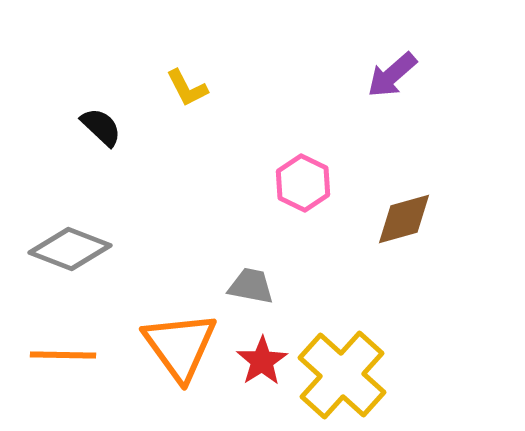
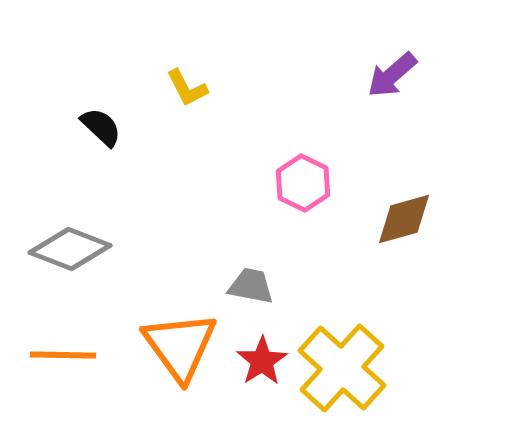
yellow cross: moved 7 px up
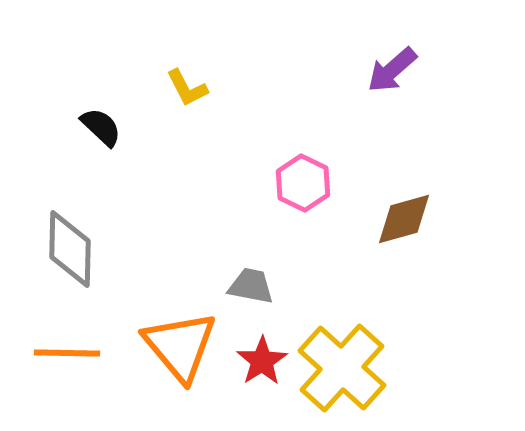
purple arrow: moved 5 px up
gray diamond: rotated 70 degrees clockwise
orange triangle: rotated 4 degrees counterclockwise
orange line: moved 4 px right, 2 px up
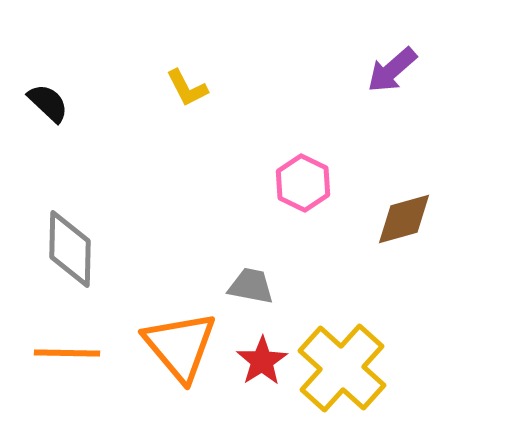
black semicircle: moved 53 px left, 24 px up
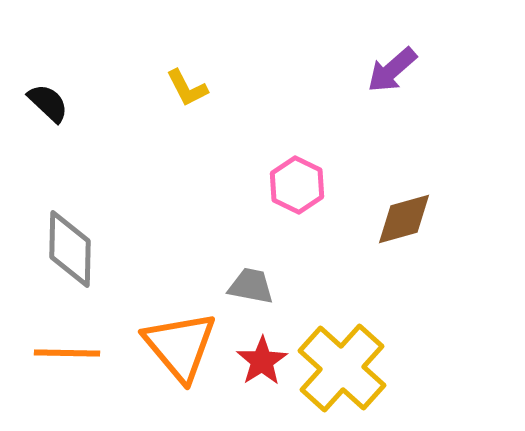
pink hexagon: moved 6 px left, 2 px down
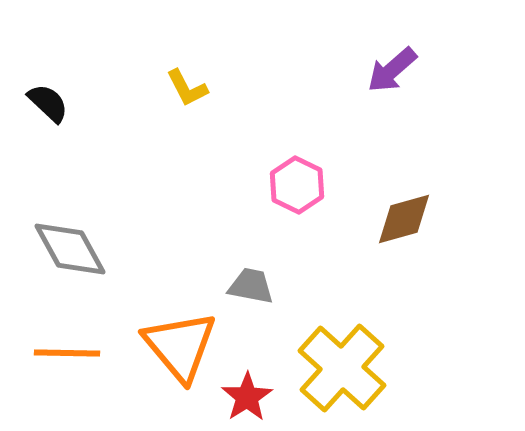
gray diamond: rotated 30 degrees counterclockwise
red star: moved 15 px left, 36 px down
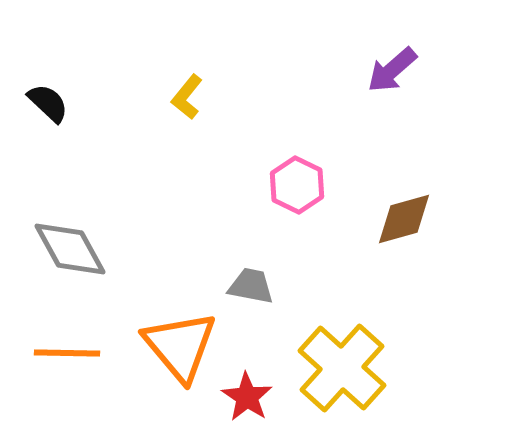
yellow L-shape: moved 9 px down; rotated 66 degrees clockwise
red star: rotated 6 degrees counterclockwise
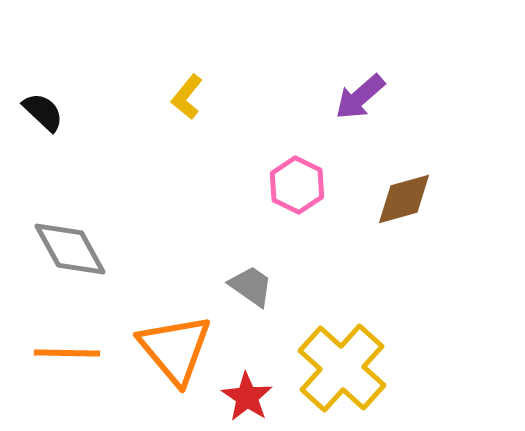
purple arrow: moved 32 px left, 27 px down
black semicircle: moved 5 px left, 9 px down
brown diamond: moved 20 px up
gray trapezoid: rotated 24 degrees clockwise
orange triangle: moved 5 px left, 3 px down
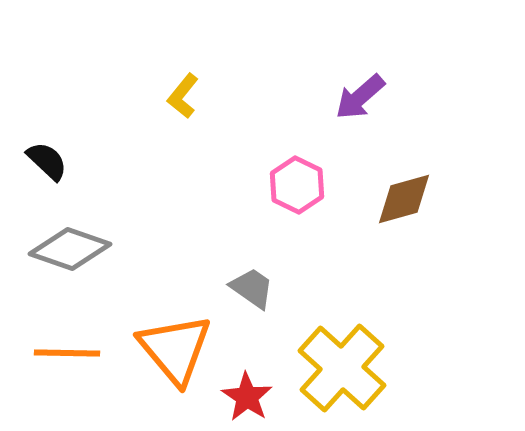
yellow L-shape: moved 4 px left, 1 px up
black semicircle: moved 4 px right, 49 px down
gray diamond: rotated 42 degrees counterclockwise
gray trapezoid: moved 1 px right, 2 px down
